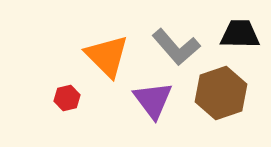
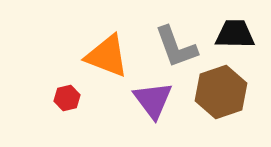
black trapezoid: moved 5 px left
gray L-shape: rotated 21 degrees clockwise
orange triangle: rotated 24 degrees counterclockwise
brown hexagon: moved 1 px up
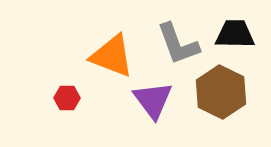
gray L-shape: moved 2 px right, 3 px up
orange triangle: moved 5 px right
brown hexagon: rotated 15 degrees counterclockwise
red hexagon: rotated 15 degrees clockwise
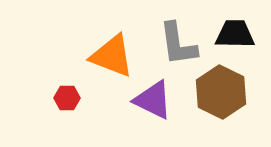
gray L-shape: rotated 12 degrees clockwise
purple triangle: rotated 27 degrees counterclockwise
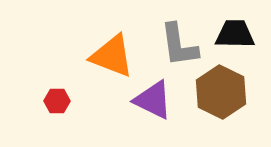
gray L-shape: moved 1 px right, 1 px down
red hexagon: moved 10 px left, 3 px down
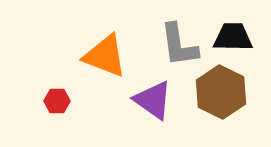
black trapezoid: moved 2 px left, 3 px down
orange triangle: moved 7 px left
purple triangle: rotated 9 degrees clockwise
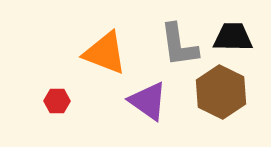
orange triangle: moved 3 px up
purple triangle: moved 5 px left, 1 px down
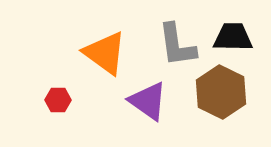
gray L-shape: moved 2 px left
orange triangle: rotated 15 degrees clockwise
red hexagon: moved 1 px right, 1 px up
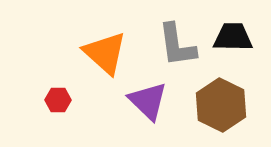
orange triangle: rotated 6 degrees clockwise
brown hexagon: moved 13 px down
purple triangle: rotated 9 degrees clockwise
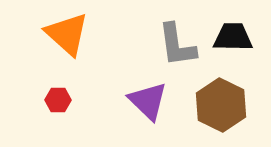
orange triangle: moved 38 px left, 19 px up
